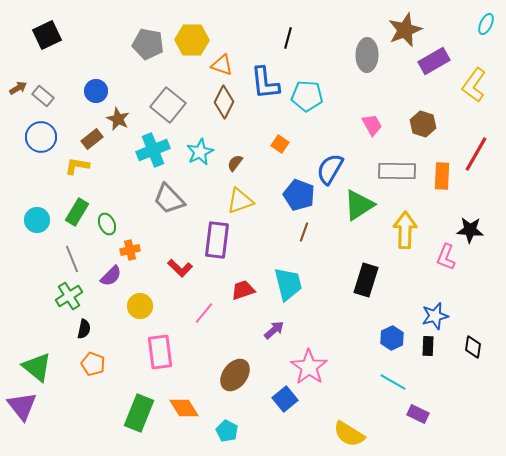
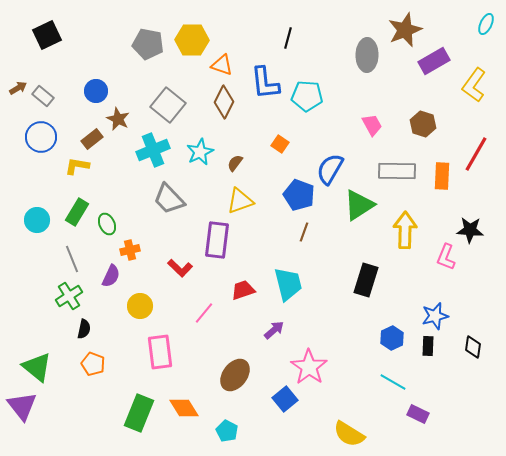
purple semicircle at (111, 276): rotated 20 degrees counterclockwise
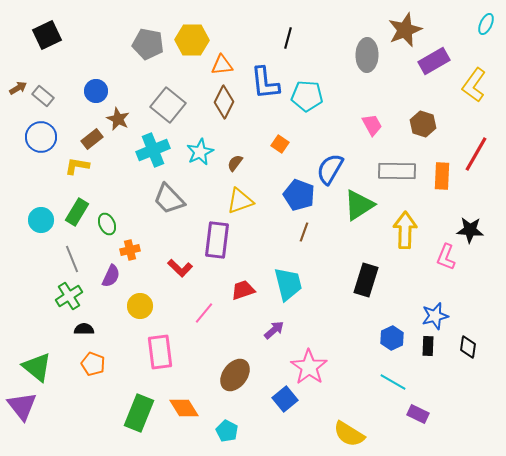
orange triangle at (222, 65): rotated 25 degrees counterclockwise
cyan circle at (37, 220): moved 4 px right
black semicircle at (84, 329): rotated 102 degrees counterclockwise
black diamond at (473, 347): moved 5 px left
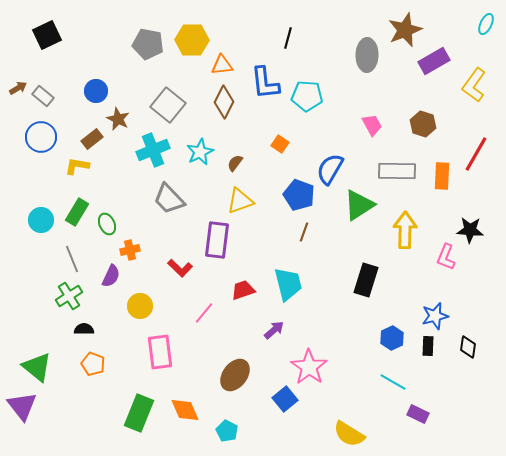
orange diamond at (184, 408): moved 1 px right, 2 px down; rotated 8 degrees clockwise
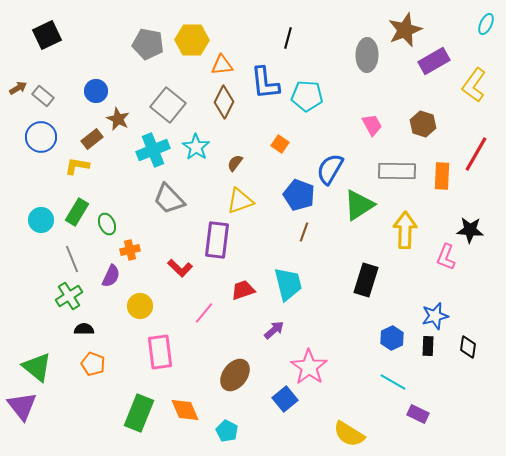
cyan star at (200, 152): moved 4 px left, 5 px up; rotated 12 degrees counterclockwise
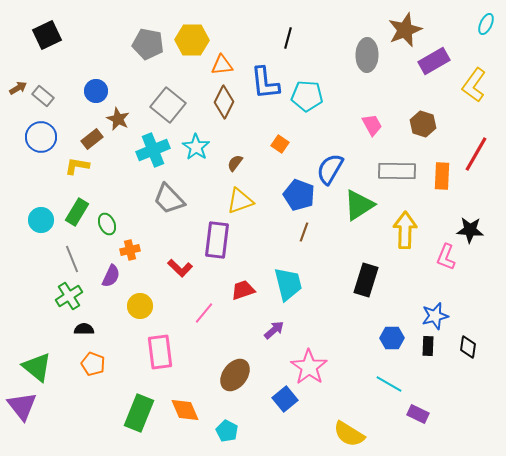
blue hexagon at (392, 338): rotated 25 degrees clockwise
cyan line at (393, 382): moved 4 px left, 2 px down
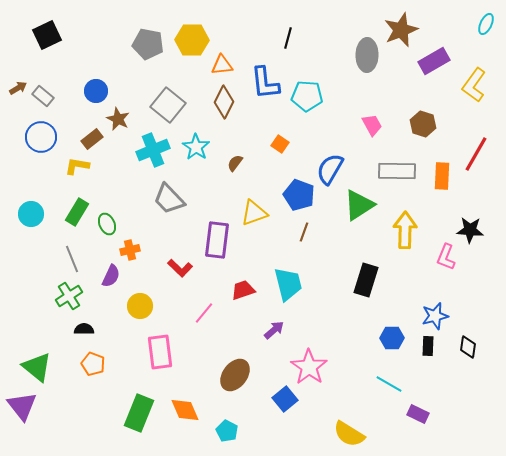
brown star at (405, 30): moved 4 px left
yellow triangle at (240, 201): moved 14 px right, 12 px down
cyan circle at (41, 220): moved 10 px left, 6 px up
